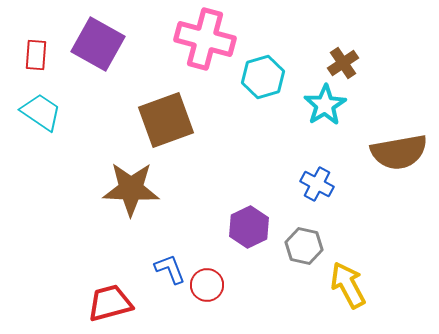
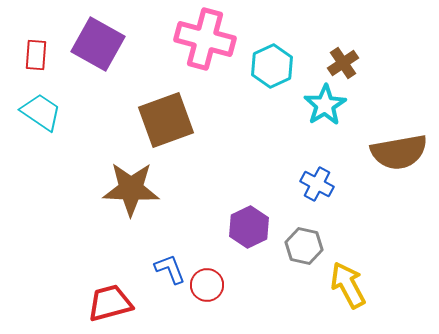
cyan hexagon: moved 9 px right, 11 px up; rotated 9 degrees counterclockwise
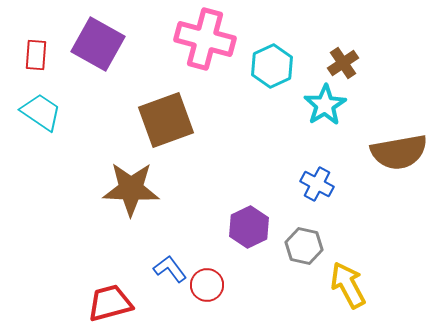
blue L-shape: rotated 16 degrees counterclockwise
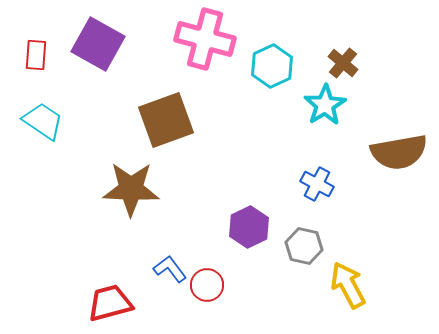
brown cross: rotated 16 degrees counterclockwise
cyan trapezoid: moved 2 px right, 9 px down
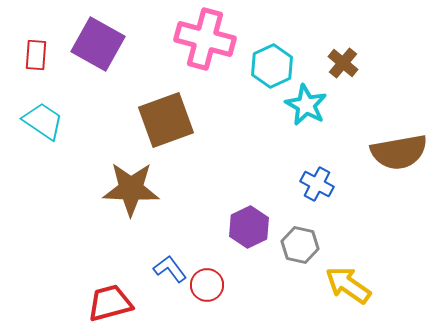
cyan star: moved 19 px left; rotated 12 degrees counterclockwise
gray hexagon: moved 4 px left, 1 px up
yellow arrow: rotated 27 degrees counterclockwise
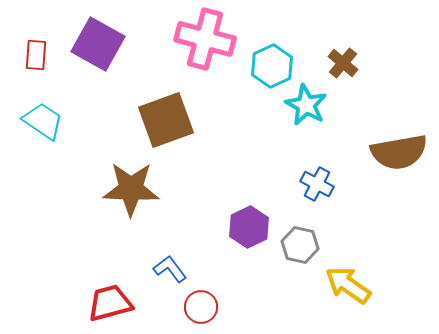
red circle: moved 6 px left, 22 px down
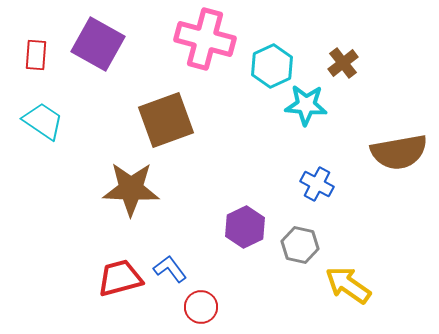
brown cross: rotated 12 degrees clockwise
cyan star: rotated 24 degrees counterclockwise
purple hexagon: moved 4 px left
red trapezoid: moved 10 px right, 25 px up
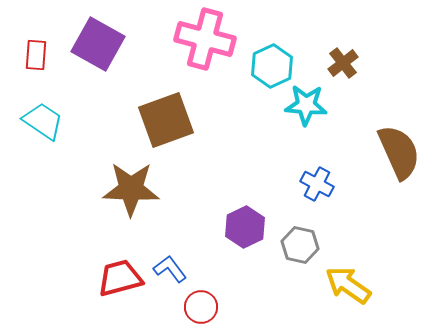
brown semicircle: rotated 104 degrees counterclockwise
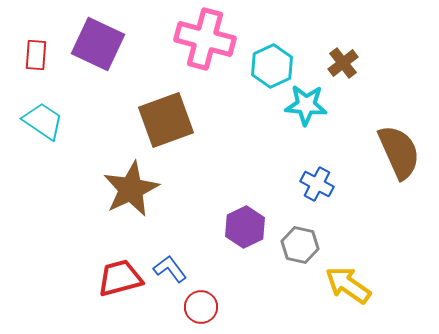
purple square: rotated 4 degrees counterclockwise
brown star: rotated 28 degrees counterclockwise
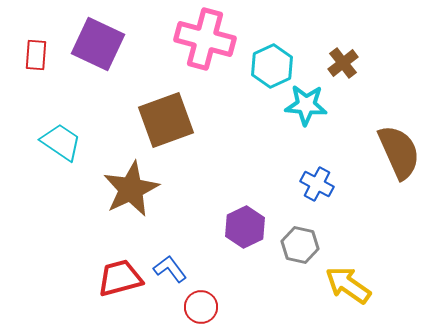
cyan trapezoid: moved 18 px right, 21 px down
